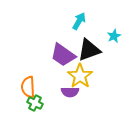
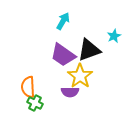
cyan arrow: moved 16 px left
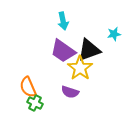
cyan arrow: rotated 138 degrees clockwise
cyan star: moved 2 px up; rotated 16 degrees clockwise
purple trapezoid: moved 4 px up
yellow star: moved 8 px up
orange semicircle: rotated 20 degrees counterclockwise
purple semicircle: rotated 18 degrees clockwise
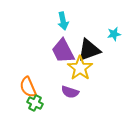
purple trapezoid: rotated 28 degrees clockwise
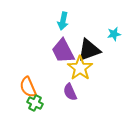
cyan arrow: rotated 24 degrees clockwise
purple semicircle: rotated 48 degrees clockwise
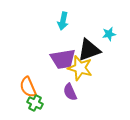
cyan star: moved 5 px left
purple trapezoid: moved 8 px down; rotated 72 degrees counterclockwise
yellow star: rotated 20 degrees counterclockwise
